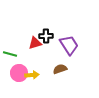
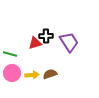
purple trapezoid: moved 3 px up
brown semicircle: moved 10 px left, 5 px down
pink circle: moved 7 px left
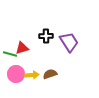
red triangle: moved 13 px left, 5 px down
pink circle: moved 4 px right, 1 px down
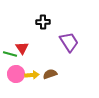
black cross: moved 3 px left, 14 px up
red triangle: rotated 48 degrees counterclockwise
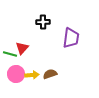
purple trapezoid: moved 2 px right, 4 px up; rotated 40 degrees clockwise
red triangle: rotated 16 degrees clockwise
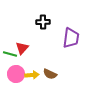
brown semicircle: rotated 136 degrees counterclockwise
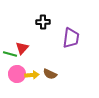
pink circle: moved 1 px right
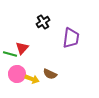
black cross: rotated 32 degrees counterclockwise
yellow arrow: moved 4 px down; rotated 24 degrees clockwise
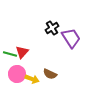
black cross: moved 9 px right, 6 px down
purple trapezoid: rotated 40 degrees counterclockwise
red triangle: moved 4 px down
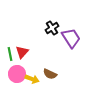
green line: rotated 64 degrees clockwise
